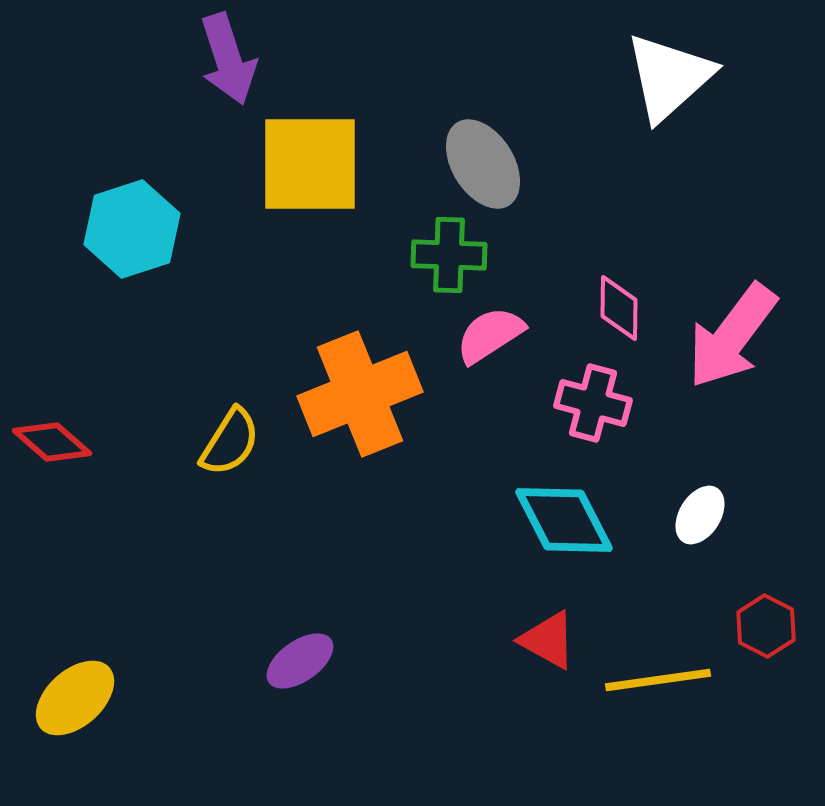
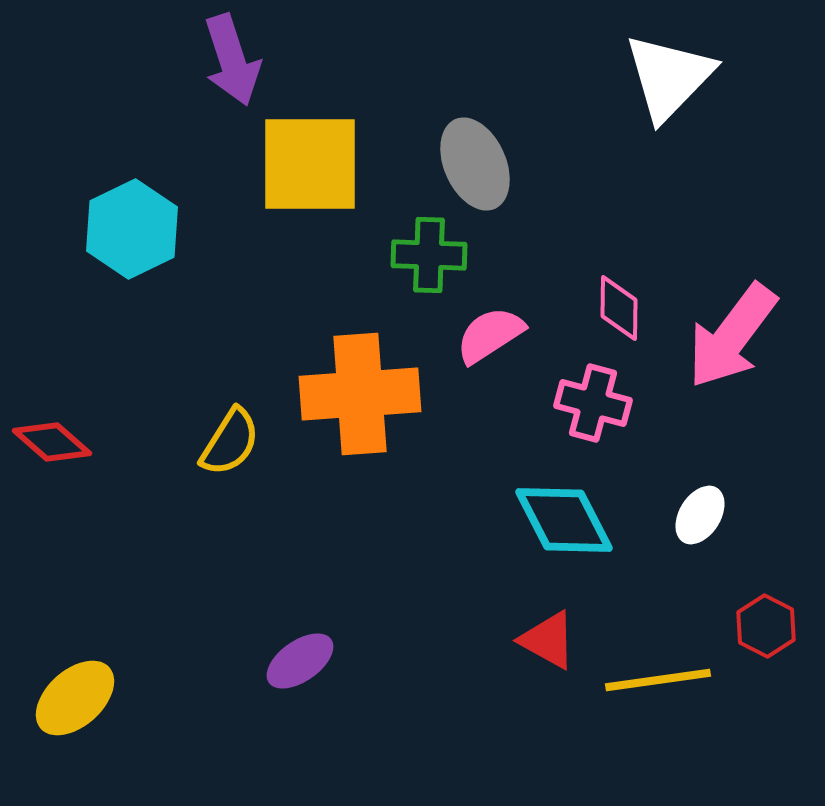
purple arrow: moved 4 px right, 1 px down
white triangle: rotated 4 degrees counterclockwise
gray ellipse: moved 8 px left; rotated 8 degrees clockwise
cyan hexagon: rotated 8 degrees counterclockwise
green cross: moved 20 px left
orange cross: rotated 18 degrees clockwise
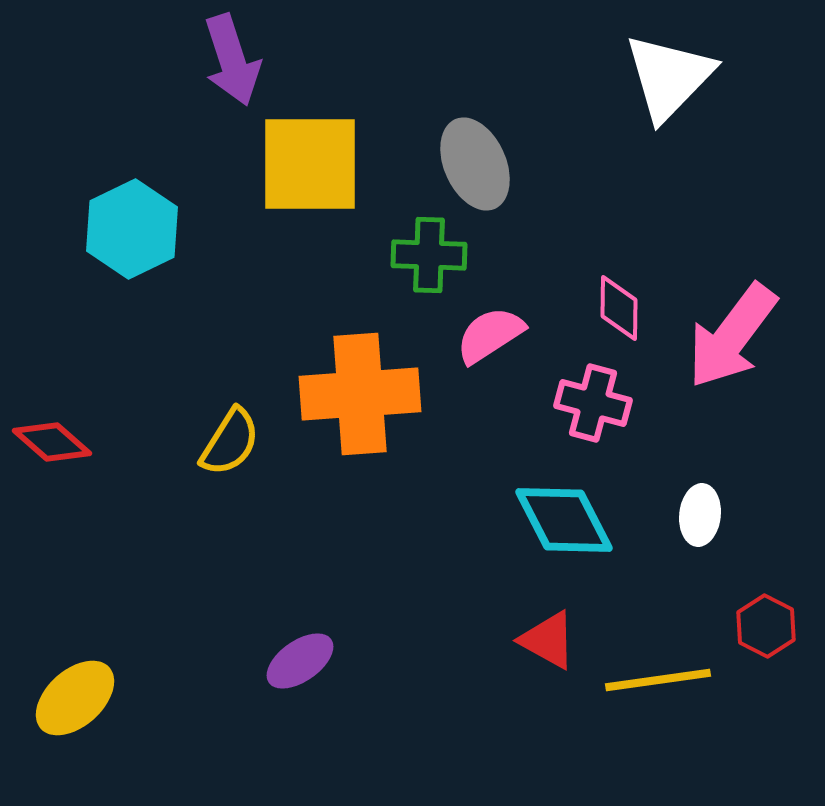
white ellipse: rotated 26 degrees counterclockwise
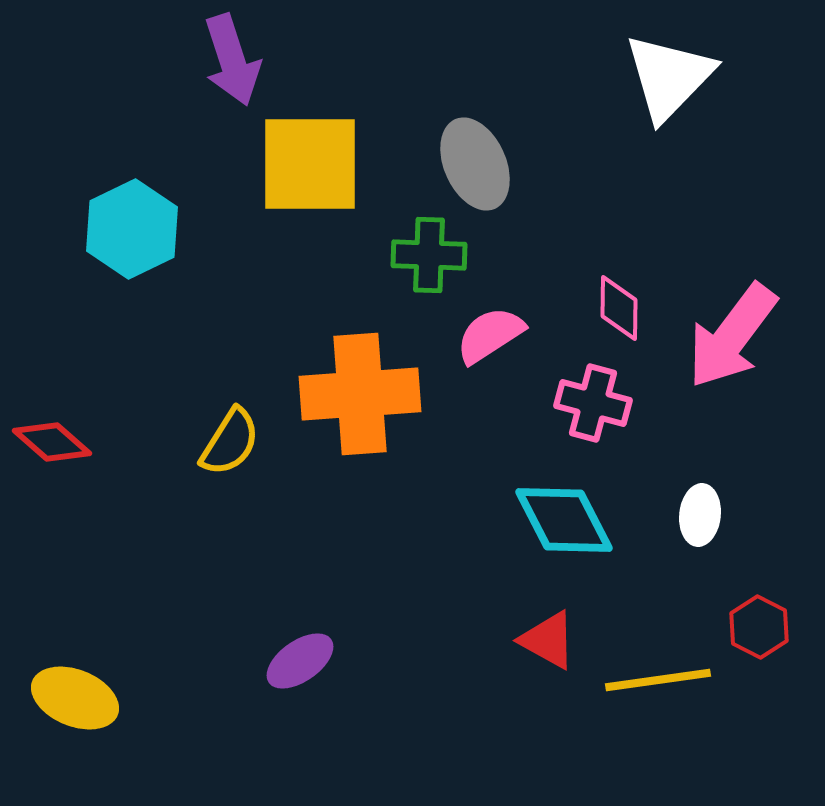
red hexagon: moved 7 px left, 1 px down
yellow ellipse: rotated 64 degrees clockwise
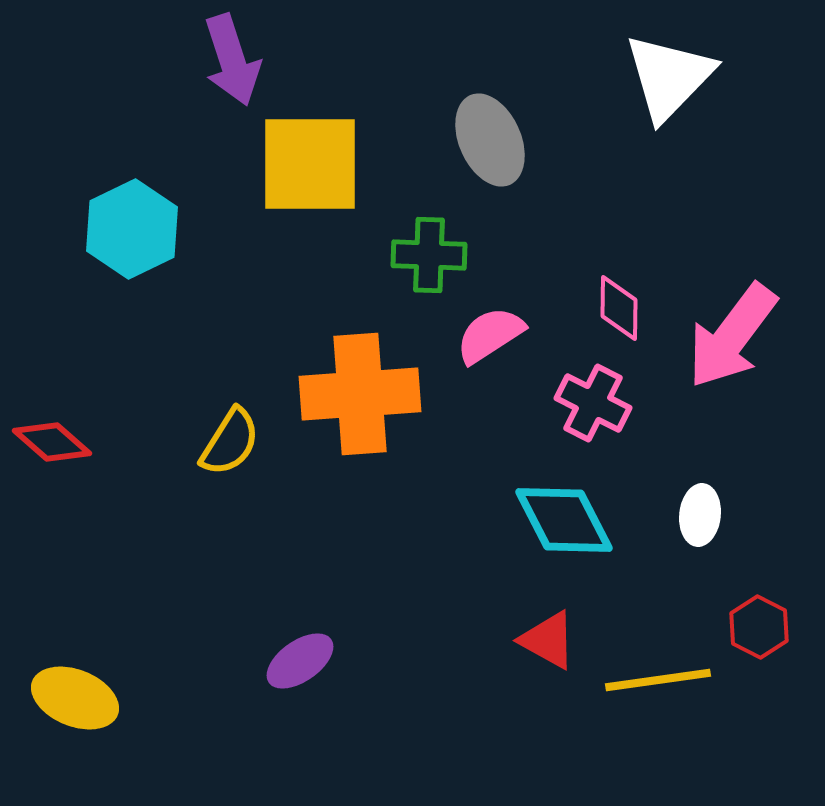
gray ellipse: moved 15 px right, 24 px up
pink cross: rotated 12 degrees clockwise
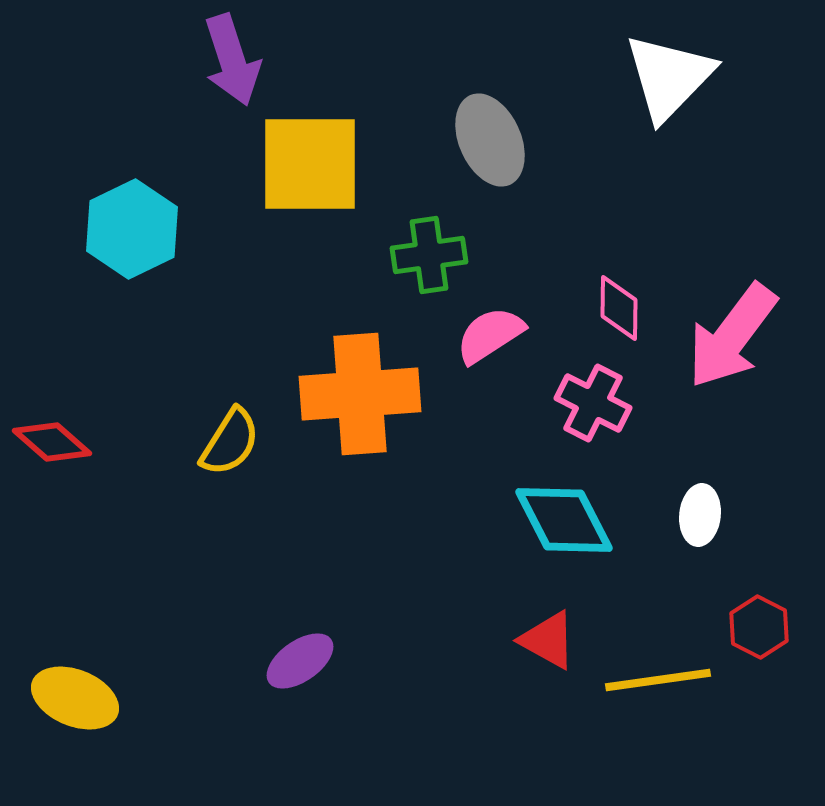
green cross: rotated 10 degrees counterclockwise
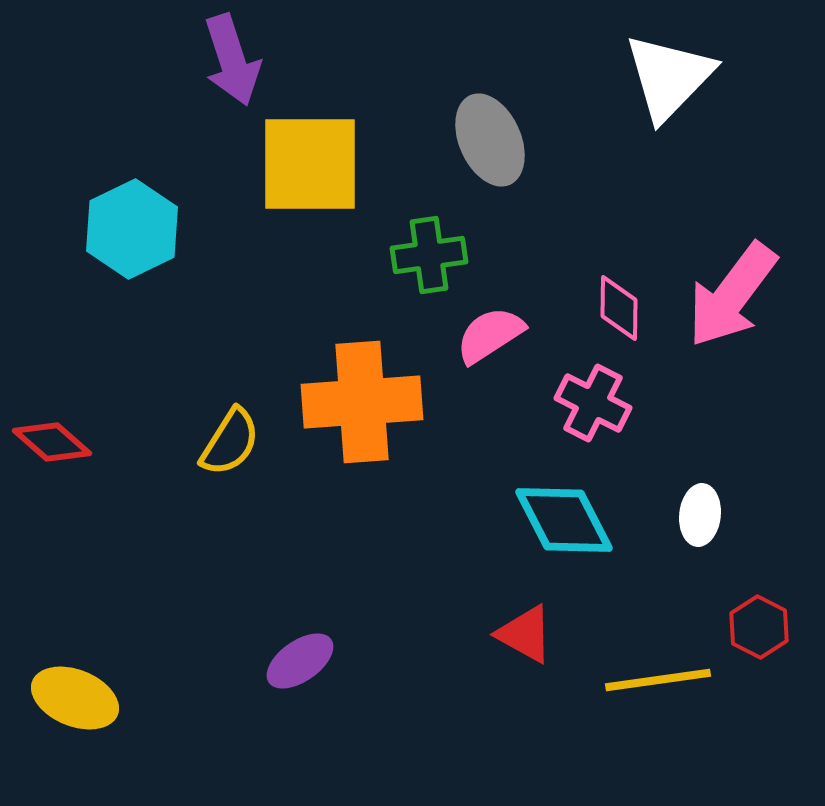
pink arrow: moved 41 px up
orange cross: moved 2 px right, 8 px down
red triangle: moved 23 px left, 6 px up
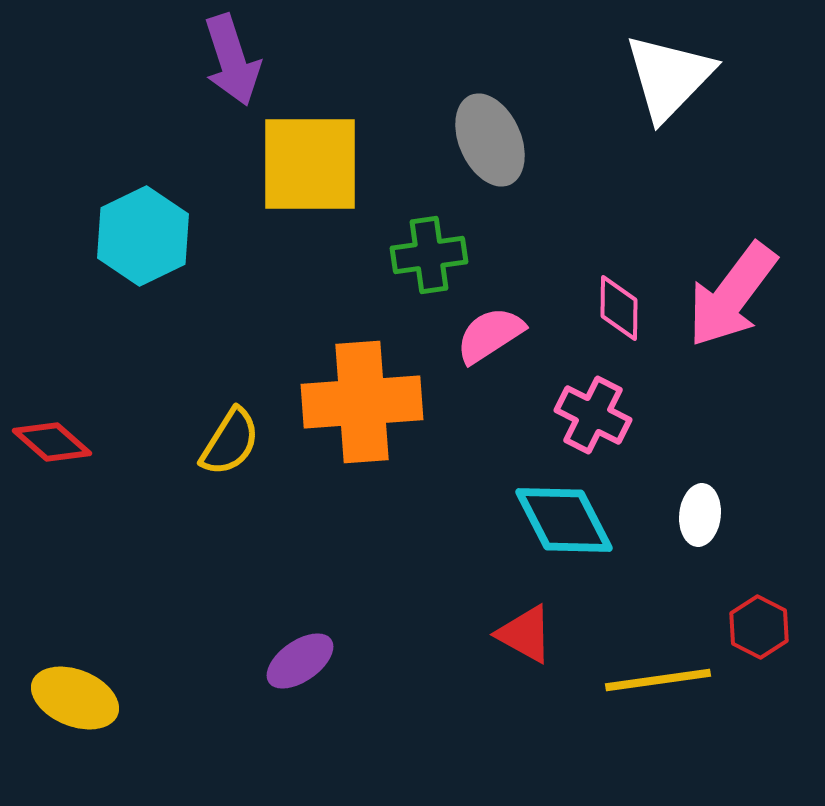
cyan hexagon: moved 11 px right, 7 px down
pink cross: moved 12 px down
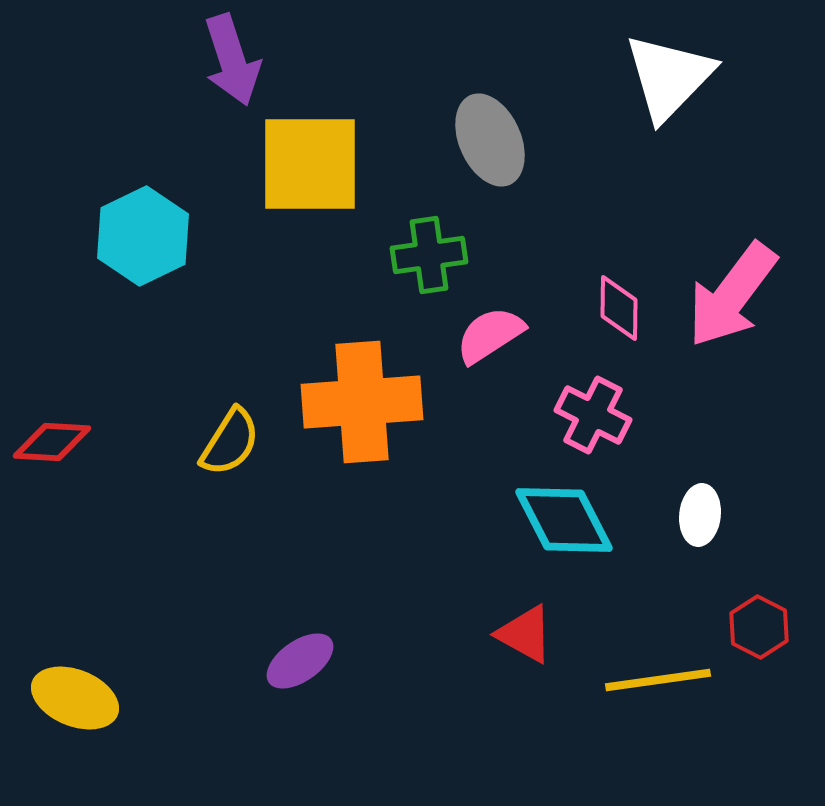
red diamond: rotated 38 degrees counterclockwise
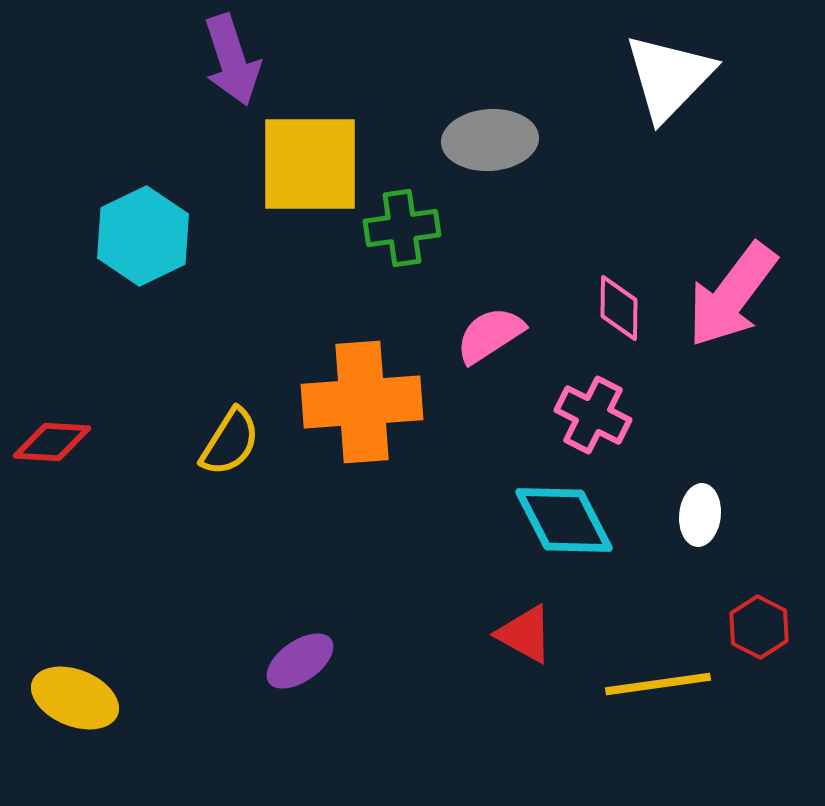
gray ellipse: rotated 70 degrees counterclockwise
green cross: moved 27 px left, 27 px up
yellow line: moved 4 px down
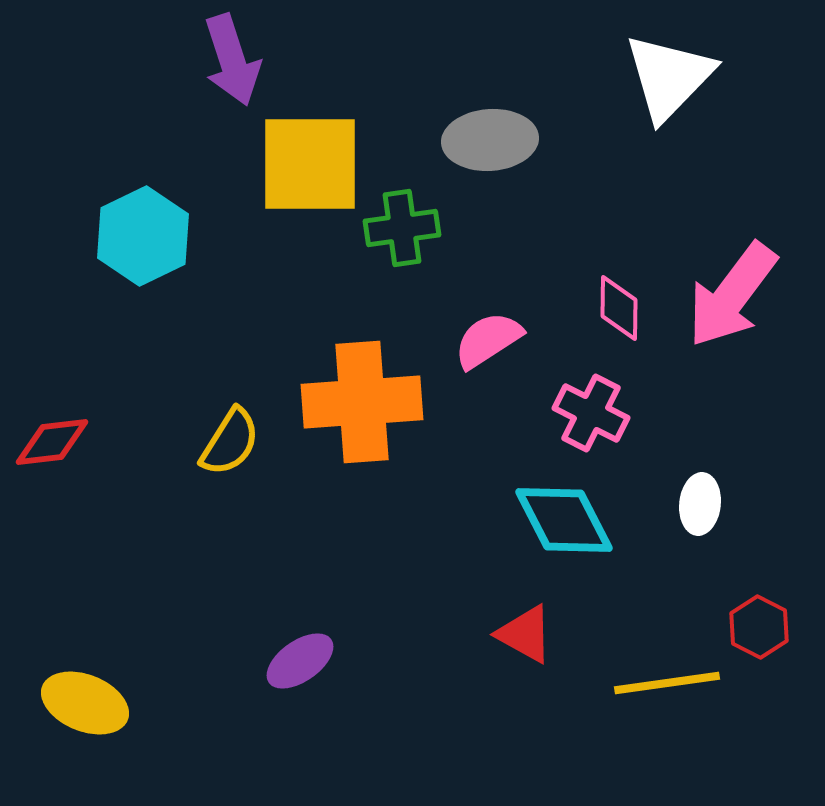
pink semicircle: moved 2 px left, 5 px down
pink cross: moved 2 px left, 2 px up
red diamond: rotated 10 degrees counterclockwise
white ellipse: moved 11 px up
yellow line: moved 9 px right, 1 px up
yellow ellipse: moved 10 px right, 5 px down
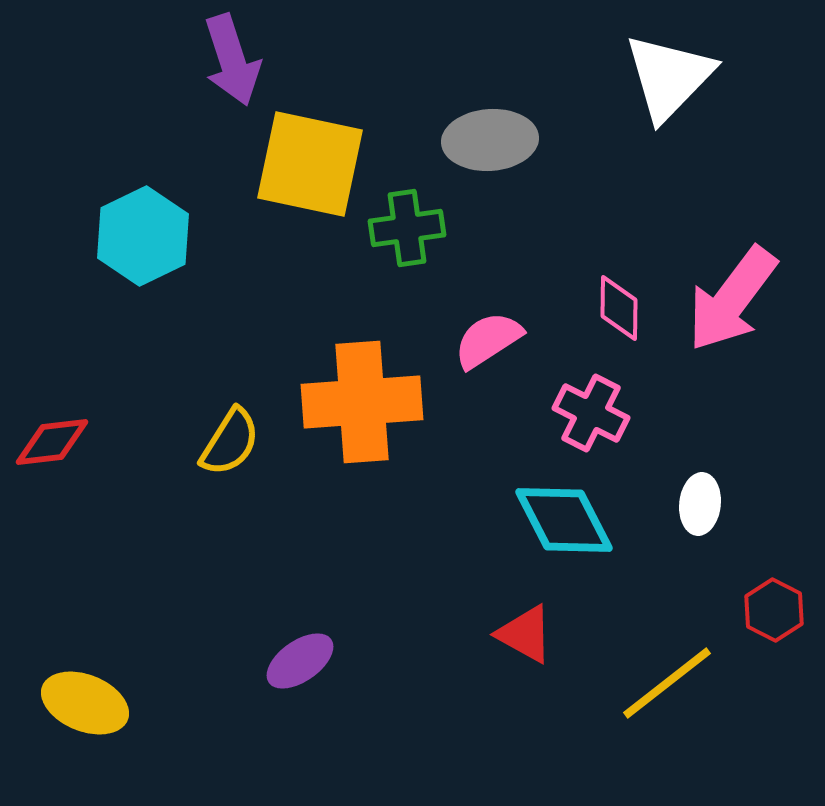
yellow square: rotated 12 degrees clockwise
green cross: moved 5 px right
pink arrow: moved 4 px down
red hexagon: moved 15 px right, 17 px up
yellow line: rotated 30 degrees counterclockwise
